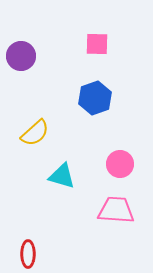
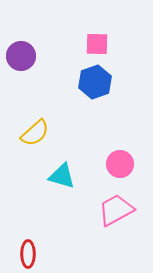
blue hexagon: moved 16 px up
pink trapezoid: rotated 33 degrees counterclockwise
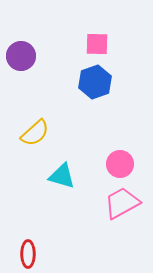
pink trapezoid: moved 6 px right, 7 px up
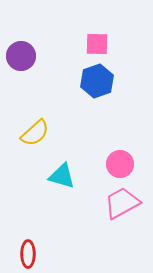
blue hexagon: moved 2 px right, 1 px up
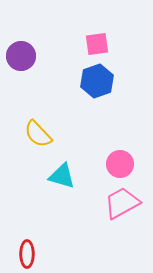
pink square: rotated 10 degrees counterclockwise
yellow semicircle: moved 3 px right, 1 px down; rotated 88 degrees clockwise
red ellipse: moved 1 px left
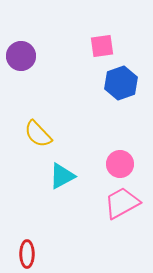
pink square: moved 5 px right, 2 px down
blue hexagon: moved 24 px right, 2 px down
cyan triangle: rotated 44 degrees counterclockwise
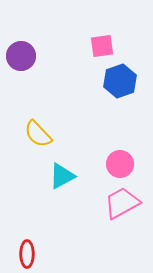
blue hexagon: moved 1 px left, 2 px up
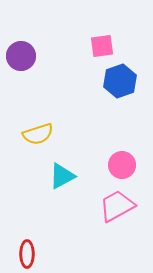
yellow semicircle: rotated 64 degrees counterclockwise
pink circle: moved 2 px right, 1 px down
pink trapezoid: moved 5 px left, 3 px down
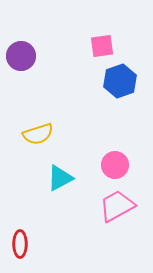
pink circle: moved 7 px left
cyan triangle: moved 2 px left, 2 px down
red ellipse: moved 7 px left, 10 px up
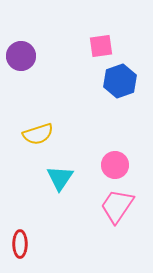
pink square: moved 1 px left
cyan triangle: rotated 28 degrees counterclockwise
pink trapezoid: rotated 27 degrees counterclockwise
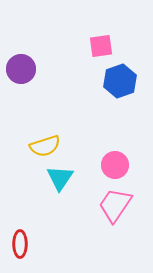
purple circle: moved 13 px down
yellow semicircle: moved 7 px right, 12 px down
pink trapezoid: moved 2 px left, 1 px up
